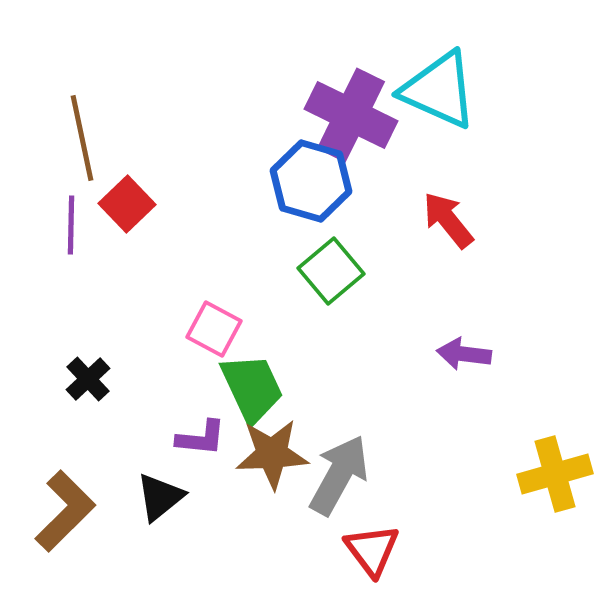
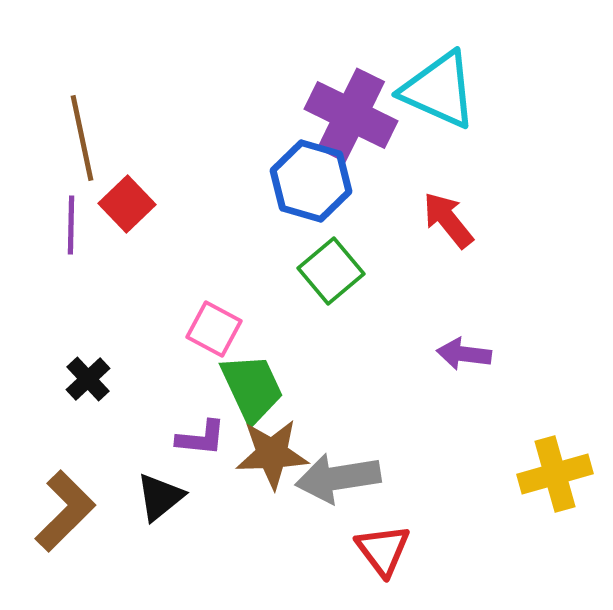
gray arrow: moved 1 px left, 3 px down; rotated 128 degrees counterclockwise
red triangle: moved 11 px right
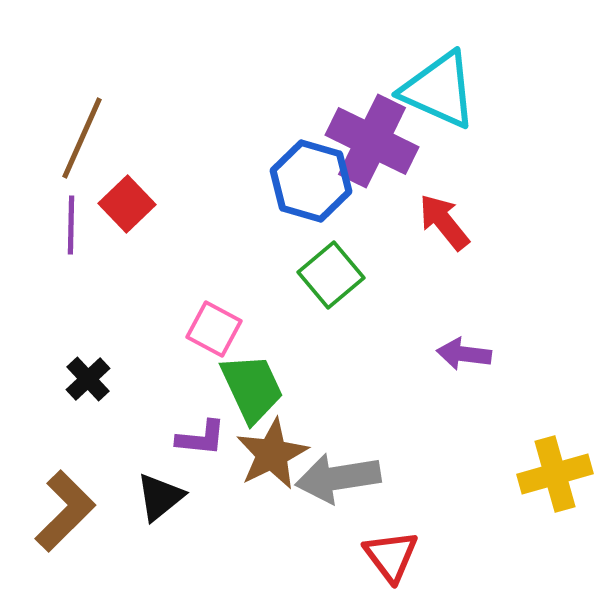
purple cross: moved 21 px right, 26 px down
brown line: rotated 36 degrees clockwise
red arrow: moved 4 px left, 2 px down
green square: moved 4 px down
brown star: rotated 24 degrees counterclockwise
red triangle: moved 8 px right, 6 px down
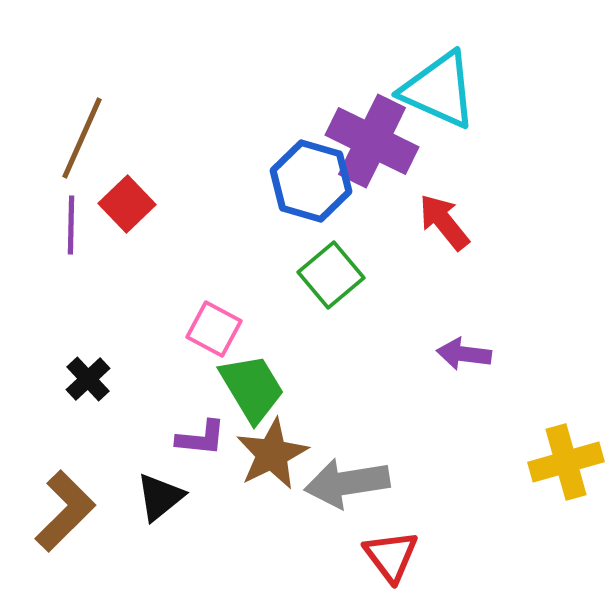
green trapezoid: rotated 6 degrees counterclockwise
yellow cross: moved 11 px right, 12 px up
gray arrow: moved 9 px right, 5 px down
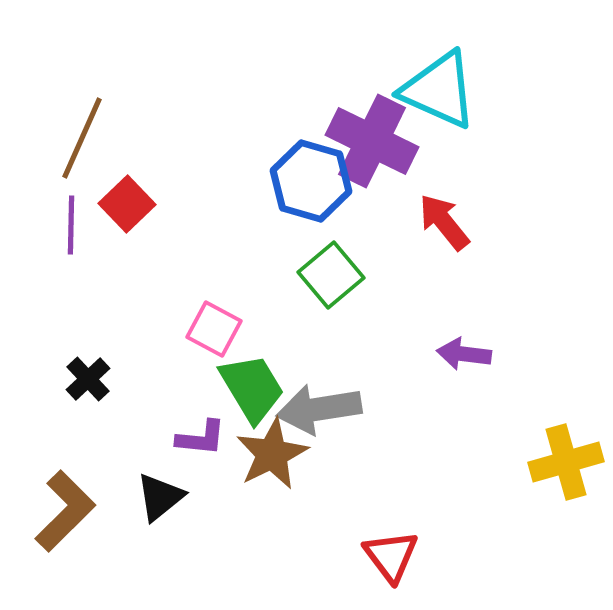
gray arrow: moved 28 px left, 74 px up
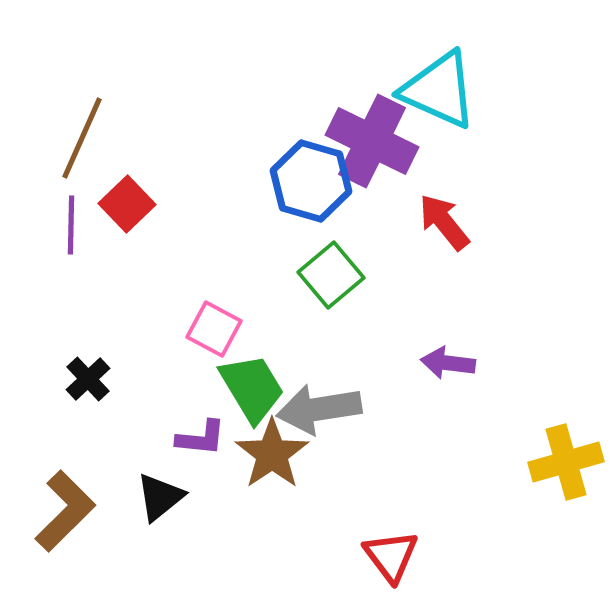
purple arrow: moved 16 px left, 9 px down
brown star: rotated 8 degrees counterclockwise
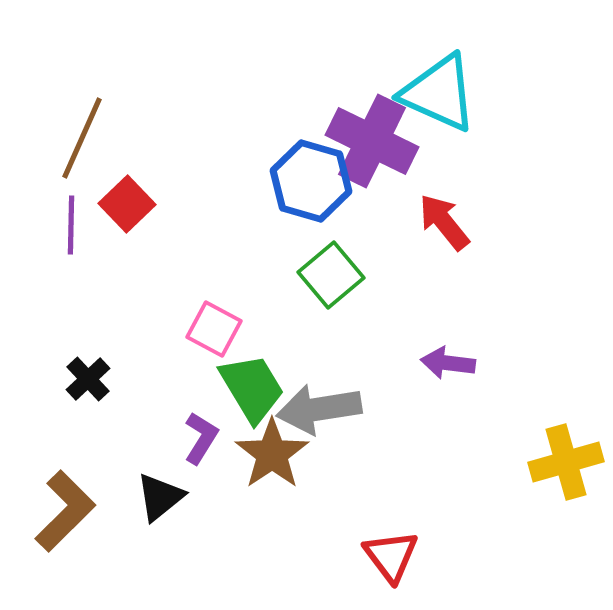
cyan triangle: moved 3 px down
purple L-shape: rotated 64 degrees counterclockwise
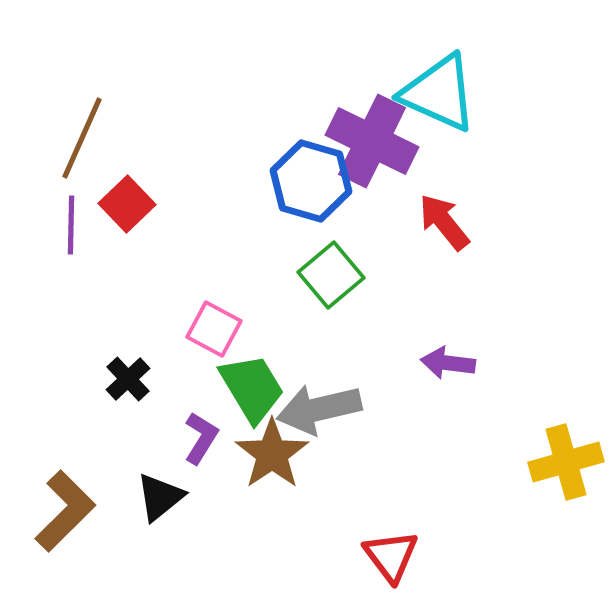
black cross: moved 40 px right
gray arrow: rotated 4 degrees counterclockwise
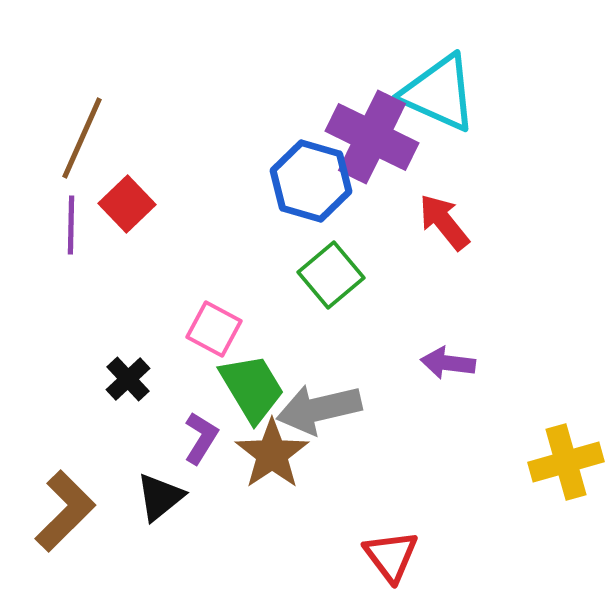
purple cross: moved 4 px up
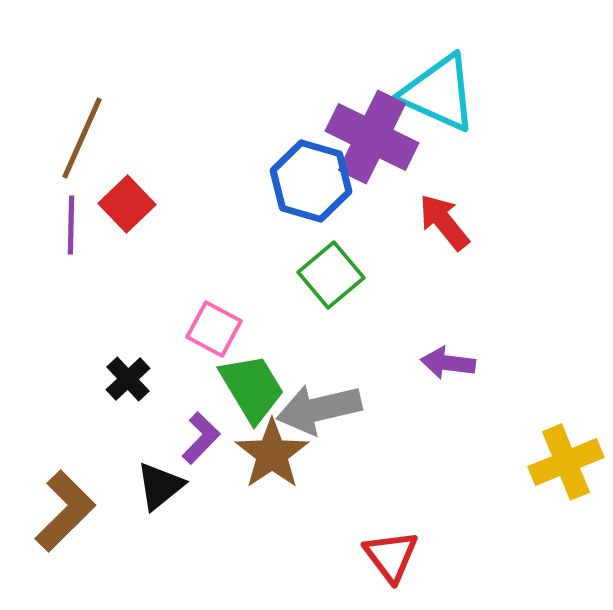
purple L-shape: rotated 12 degrees clockwise
yellow cross: rotated 6 degrees counterclockwise
black triangle: moved 11 px up
